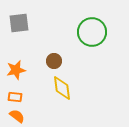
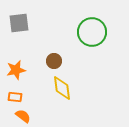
orange semicircle: moved 6 px right
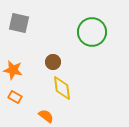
gray square: rotated 20 degrees clockwise
brown circle: moved 1 px left, 1 px down
orange star: moved 3 px left; rotated 24 degrees clockwise
orange rectangle: rotated 24 degrees clockwise
orange semicircle: moved 23 px right
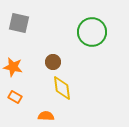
orange star: moved 3 px up
orange semicircle: rotated 35 degrees counterclockwise
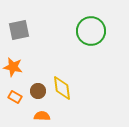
gray square: moved 7 px down; rotated 25 degrees counterclockwise
green circle: moved 1 px left, 1 px up
brown circle: moved 15 px left, 29 px down
orange semicircle: moved 4 px left
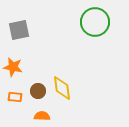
green circle: moved 4 px right, 9 px up
orange rectangle: rotated 24 degrees counterclockwise
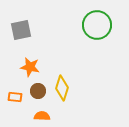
green circle: moved 2 px right, 3 px down
gray square: moved 2 px right
orange star: moved 17 px right
yellow diamond: rotated 25 degrees clockwise
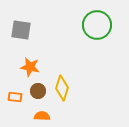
gray square: rotated 20 degrees clockwise
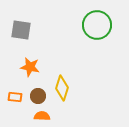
brown circle: moved 5 px down
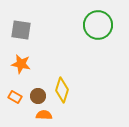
green circle: moved 1 px right
orange star: moved 9 px left, 3 px up
yellow diamond: moved 2 px down
orange rectangle: rotated 24 degrees clockwise
orange semicircle: moved 2 px right, 1 px up
